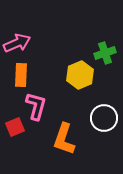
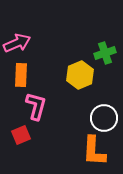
red square: moved 6 px right, 8 px down
orange L-shape: moved 30 px right, 12 px down; rotated 16 degrees counterclockwise
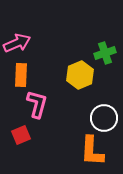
pink L-shape: moved 1 px right, 2 px up
orange L-shape: moved 2 px left
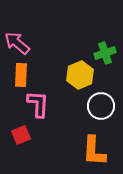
pink arrow: rotated 116 degrees counterclockwise
pink L-shape: moved 1 px right; rotated 12 degrees counterclockwise
white circle: moved 3 px left, 12 px up
orange L-shape: moved 2 px right
